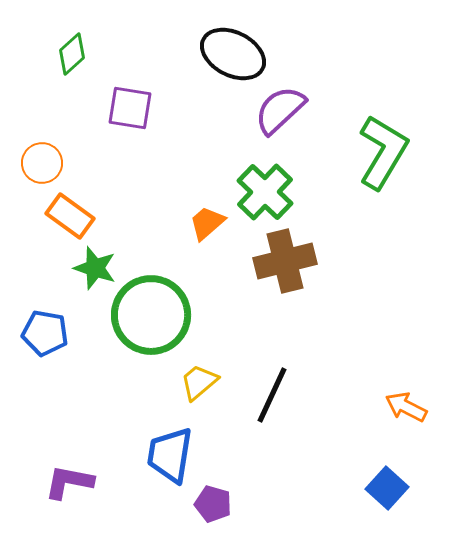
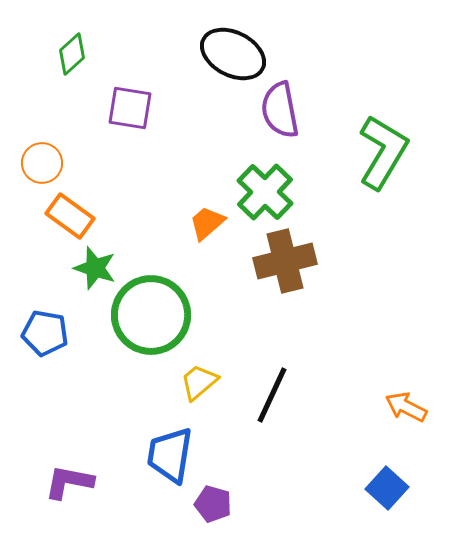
purple semicircle: rotated 58 degrees counterclockwise
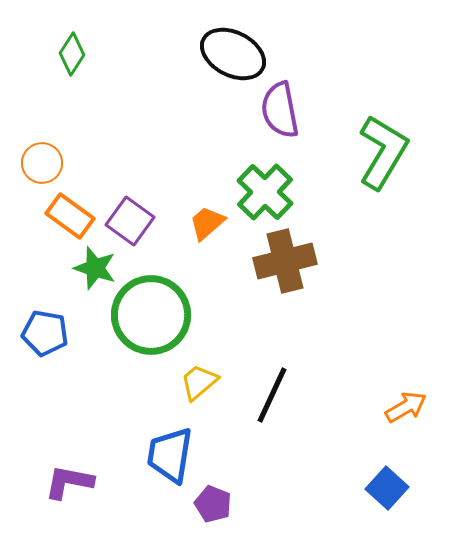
green diamond: rotated 15 degrees counterclockwise
purple square: moved 113 px down; rotated 27 degrees clockwise
orange arrow: rotated 123 degrees clockwise
purple pentagon: rotated 6 degrees clockwise
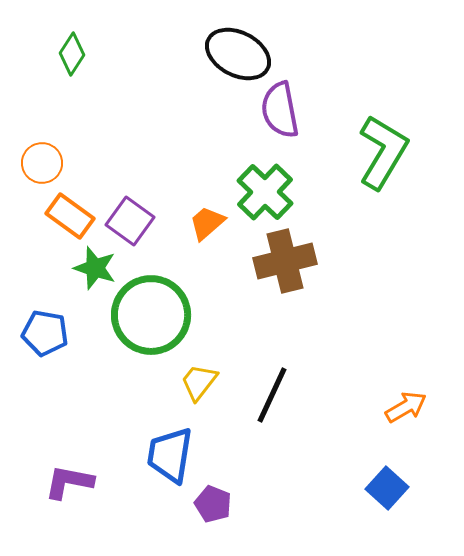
black ellipse: moved 5 px right
yellow trapezoid: rotated 12 degrees counterclockwise
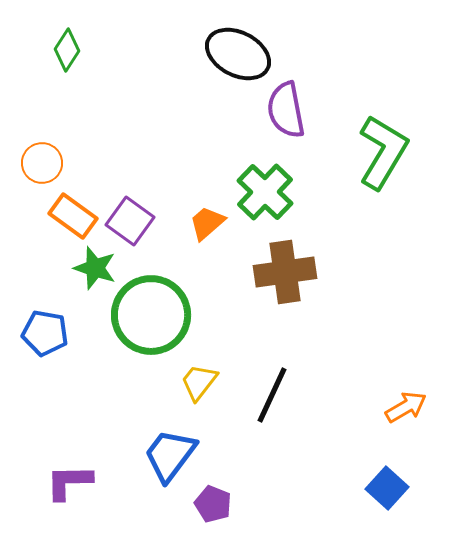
green diamond: moved 5 px left, 4 px up
purple semicircle: moved 6 px right
orange rectangle: moved 3 px right
brown cross: moved 11 px down; rotated 6 degrees clockwise
blue trapezoid: rotated 28 degrees clockwise
purple L-shape: rotated 12 degrees counterclockwise
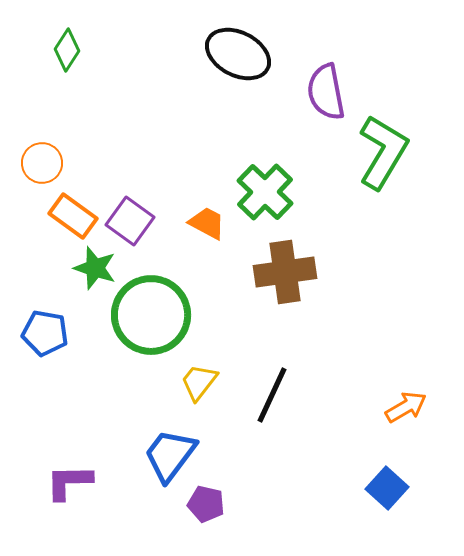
purple semicircle: moved 40 px right, 18 px up
orange trapezoid: rotated 69 degrees clockwise
purple pentagon: moved 7 px left; rotated 9 degrees counterclockwise
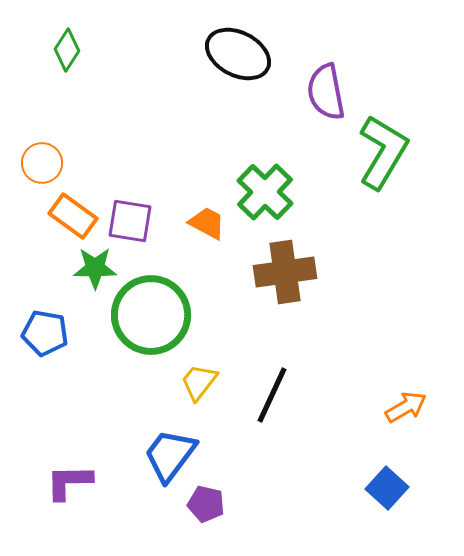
purple square: rotated 27 degrees counterclockwise
green star: rotated 18 degrees counterclockwise
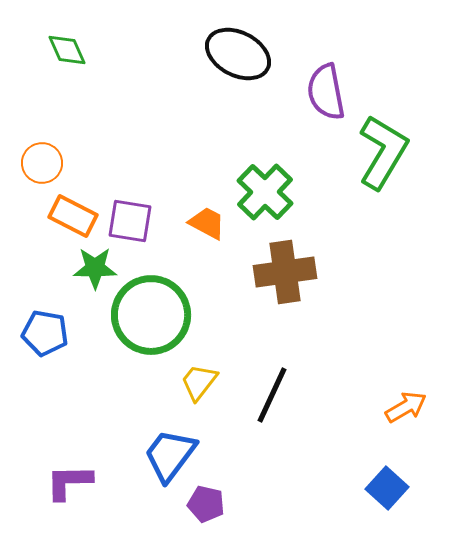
green diamond: rotated 57 degrees counterclockwise
orange rectangle: rotated 9 degrees counterclockwise
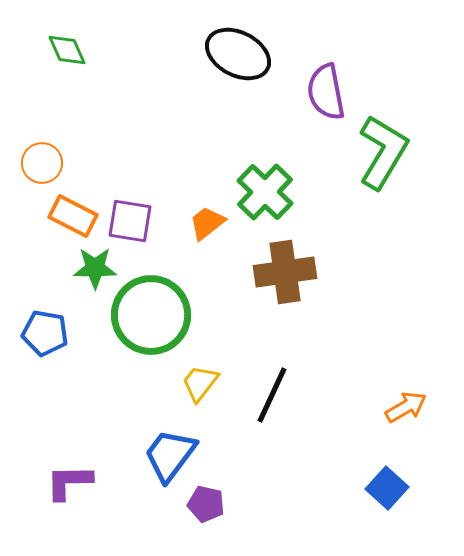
orange trapezoid: rotated 66 degrees counterclockwise
yellow trapezoid: moved 1 px right, 1 px down
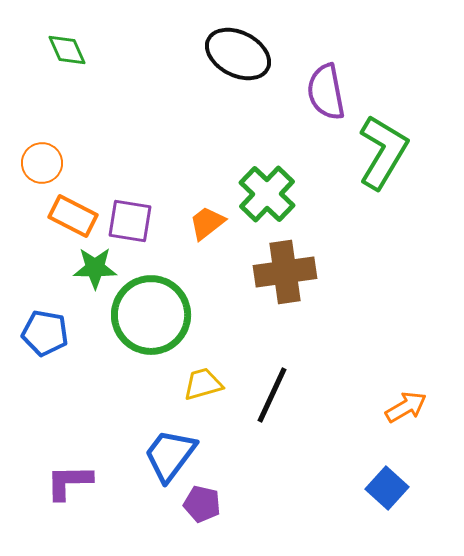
green cross: moved 2 px right, 2 px down
yellow trapezoid: moved 3 px right, 1 px down; rotated 36 degrees clockwise
purple pentagon: moved 4 px left
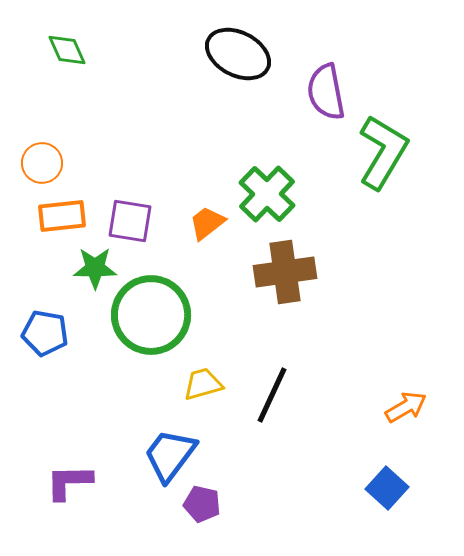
orange rectangle: moved 11 px left; rotated 33 degrees counterclockwise
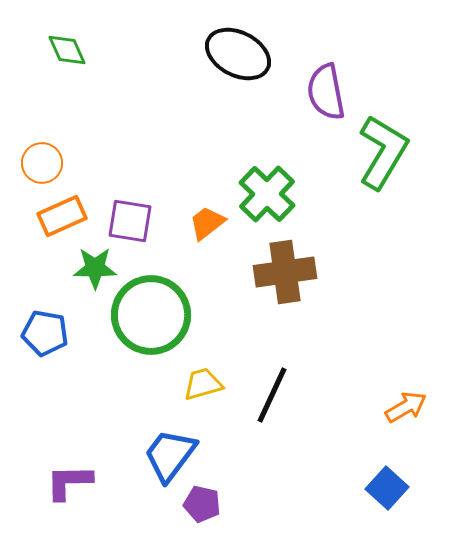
orange rectangle: rotated 18 degrees counterclockwise
